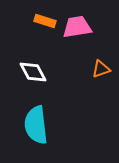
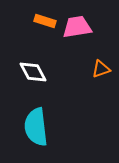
cyan semicircle: moved 2 px down
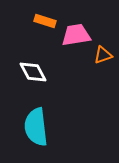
pink trapezoid: moved 1 px left, 8 px down
orange triangle: moved 2 px right, 14 px up
